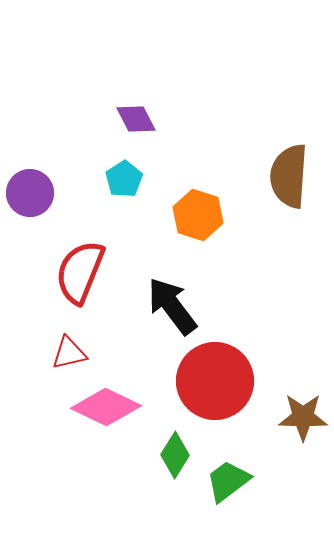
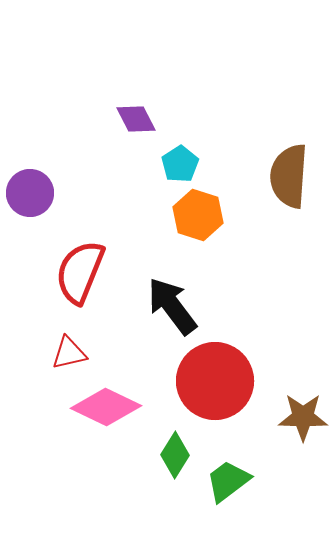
cyan pentagon: moved 56 px right, 15 px up
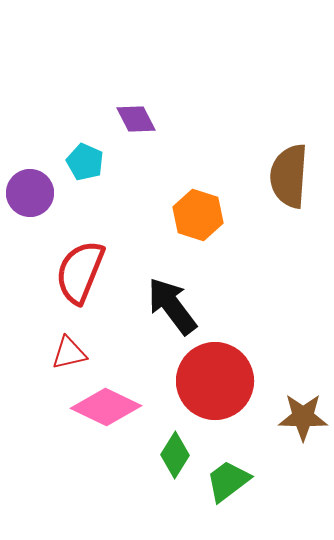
cyan pentagon: moved 95 px left, 2 px up; rotated 15 degrees counterclockwise
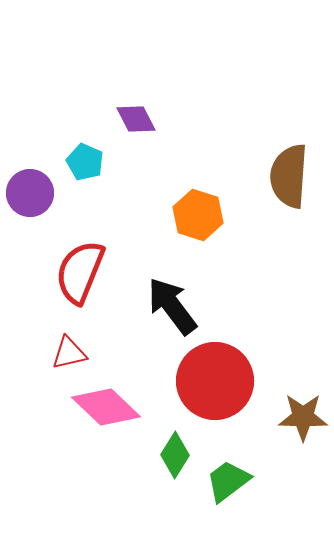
pink diamond: rotated 18 degrees clockwise
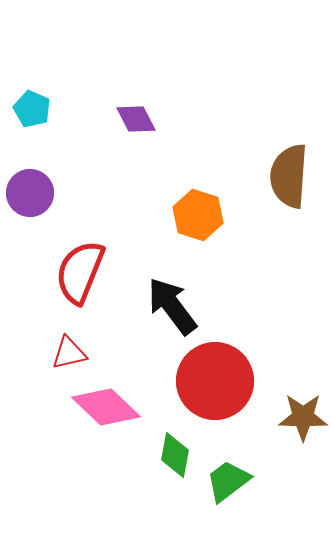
cyan pentagon: moved 53 px left, 53 px up
green diamond: rotated 21 degrees counterclockwise
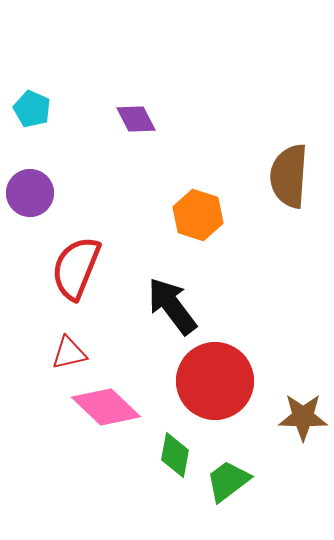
red semicircle: moved 4 px left, 4 px up
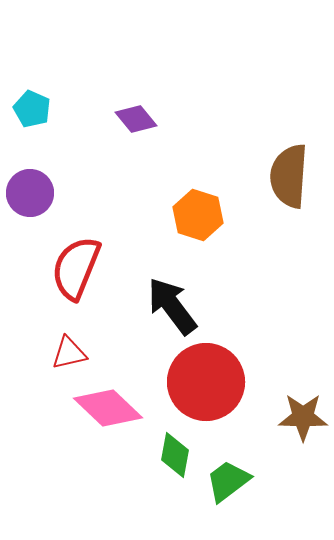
purple diamond: rotated 12 degrees counterclockwise
red circle: moved 9 px left, 1 px down
pink diamond: moved 2 px right, 1 px down
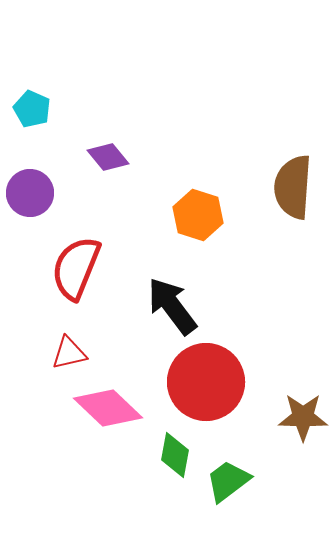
purple diamond: moved 28 px left, 38 px down
brown semicircle: moved 4 px right, 11 px down
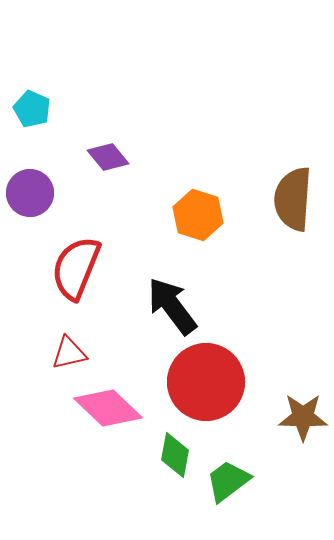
brown semicircle: moved 12 px down
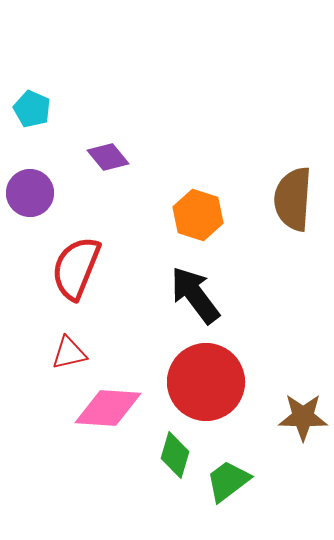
black arrow: moved 23 px right, 11 px up
pink diamond: rotated 40 degrees counterclockwise
green diamond: rotated 6 degrees clockwise
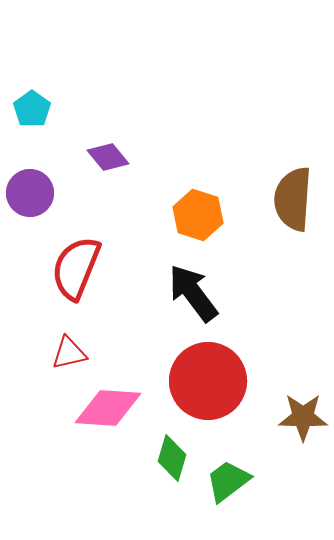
cyan pentagon: rotated 12 degrees clockwise
black arrow: moved 2 px left, 2 px up
red circle: moved 2 px right, 1 px up
green diamond: moved 3 px left, 3 px down
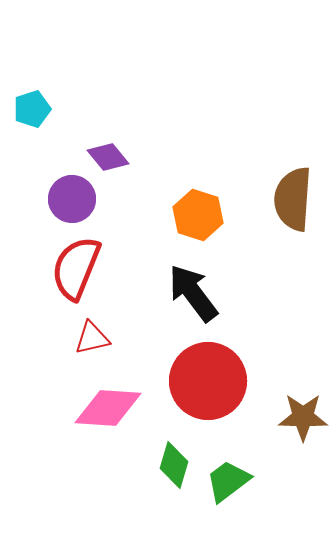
cyan pentagon: rotated 18 degrees clockwise
purple circle: moved 42 px right, 6 px down
red triangle: moved 23 px right, 15 px up
green diamond: moved 2 px right, 7 px down
